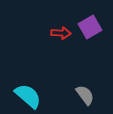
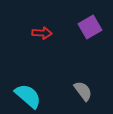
red arrow: moved 19 px left
gray semicircle: moved 2 px left, 4 px up
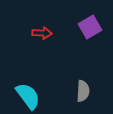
gray semicircle: rotated 40 degrees clockwise
cyan semicircle: rotated 12 degrees clockwise
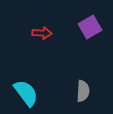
cyan semicircle: moved 2 px left, 3 px up
